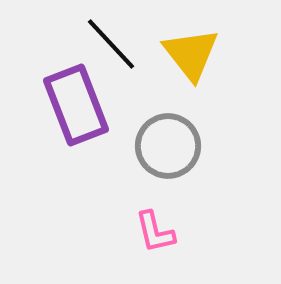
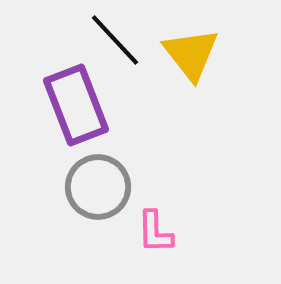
black line: moved 4 px right, 4 px up
gray circle: moved 70 px left, 41 px down
pink L-shape: rotated 12 degrees clockwise
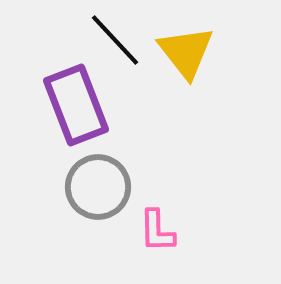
yellow triangle: moved 5 px left, 2 px up
pink L-shape: moved 2 px right, 1 px up
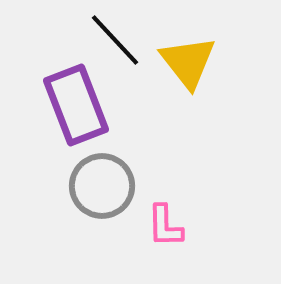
yellow triangle: moved 2 px right, 10 px down
gray circle: moved 4 px right, 1 px up
pink L-shape: moved 8 px right, 5 px up
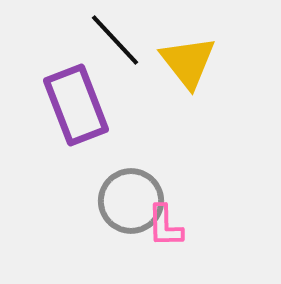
gray circle: moved 29 px right, 15 px down
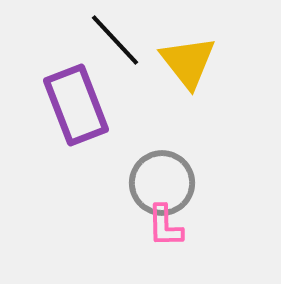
gray circle: moved 31 px right, 18 px up
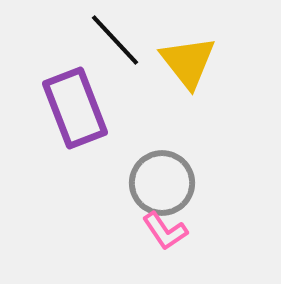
purple rectangle: moved 1 px left, 3 px down
pink L-shape: moved 5 px down; rotated 33 degrees counterclockwise
